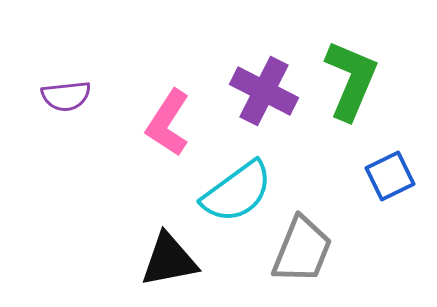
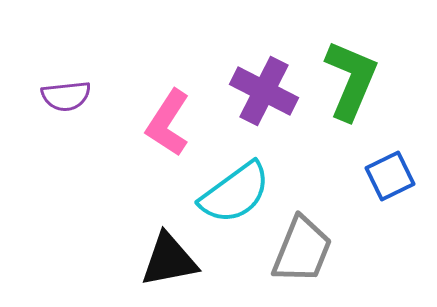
cyan semicircle: moved 2 px left, 1 px down
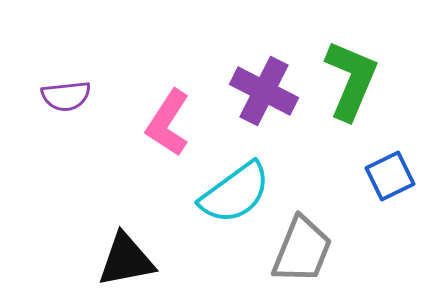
black triangle: moved 43 px left
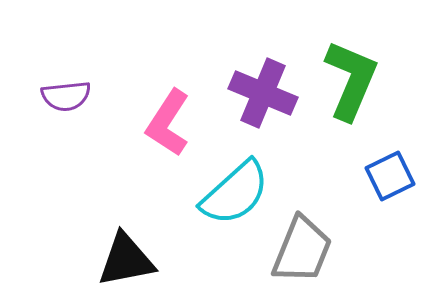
purple cross: moved 1 px left, 2 px down; rotated 4 degrees counterclockwise
cyan semicircle: rotated 6 degrees counterclockwise
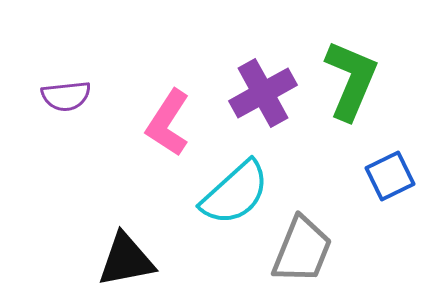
purple cross: rotated 38 degrees clockwise
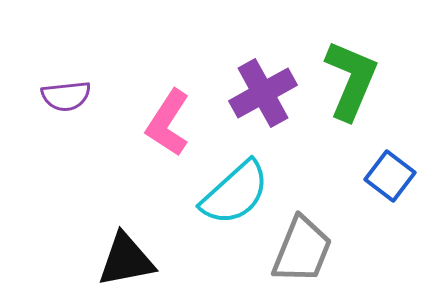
blue square: rotated 27 degrees counterclockwise
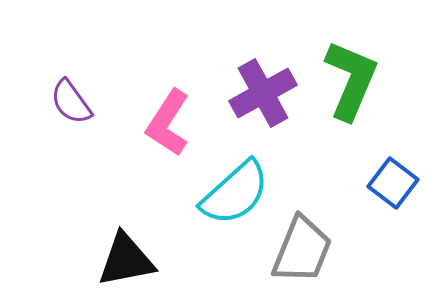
purple semicircle: moved 5 px right, 6 px down; rotated 60 degrees clockwise
blue square: moved 3 px right, 7 px down
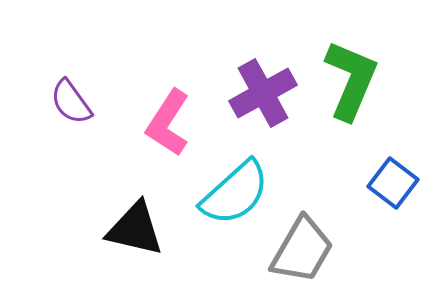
gray trapezoid: rotated 8 degrees clockwise
black triangle: moved 9 px right, 31 px up; rotated 24 degrees clockwise
